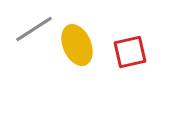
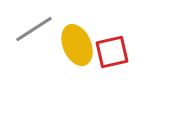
red square: moved 18 px left
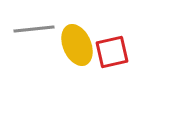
gray line: rotated 27 degrees clockwise
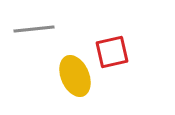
yellow ellipse: moved 2 px left, 31 px down
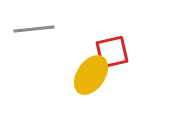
yellow ellipse: moved 16 px right, 1 px up; rotated 57 degrees clockwise
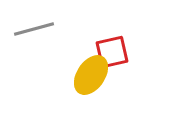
gray line: rotated 9 degrees counterclockwise
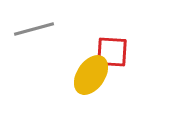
red square: rotated 16 degrees clockwise
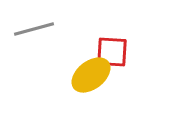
yellow ellipse: rotated 18 degrees clockwise
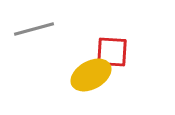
yellow ellipse: rotated 9 degrees clockwise
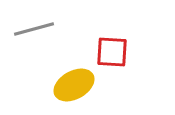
yellow ellipse: moved 17 px left, 10 px down
